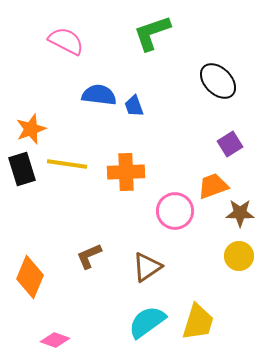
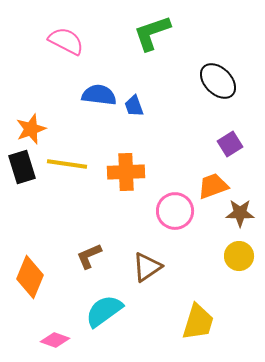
black rectangle: moved 2 px up
cyan semicircle: moved 43 px left, 11 px up
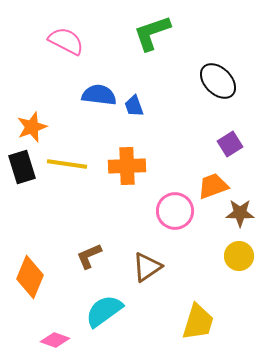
orange star: moved 1 px right, 2 px up
orange cross: moved 1 px right, 6 px up
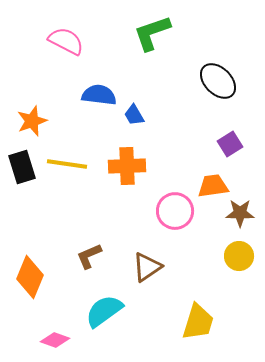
blue trapezoid: moved 9 px down; rotated 10 degrees counterclockwise
orange star: moved 6 px up
orange trapezoid: rotated 12 degrees clockwise
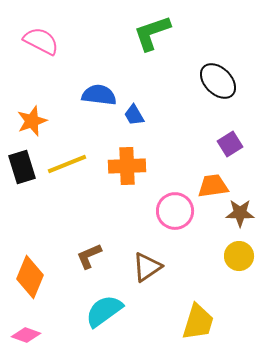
pink semicircle: moved 25 px left
yellow line: rotated 30 degrees counterclockwise
pink diamond: moved 29 px left, 5 px up
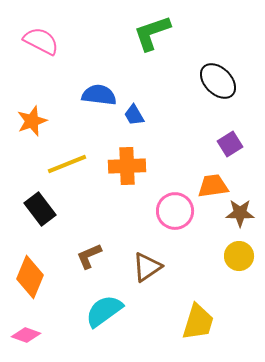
black rectangle: moved 18 px right, 42 px down; rotated 20 degrees counterclockwise
